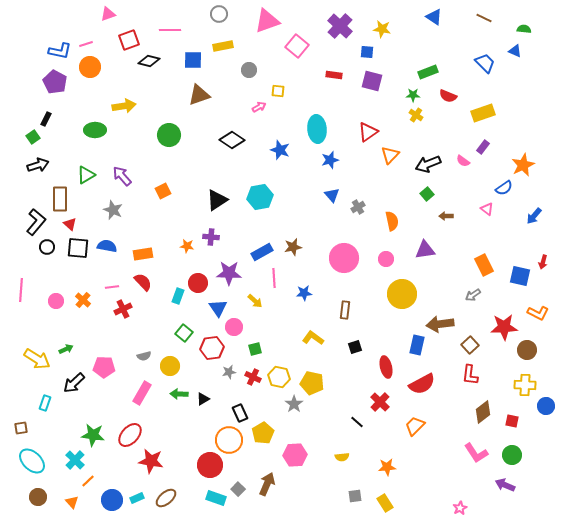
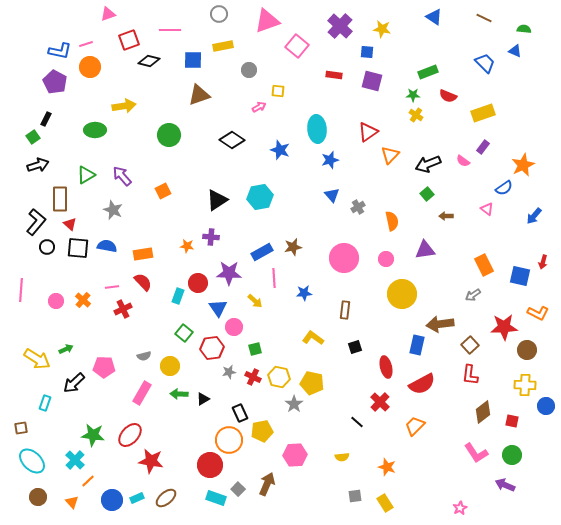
yellow pentagon at (263, 433): moved 1 px left, 2 px up; rotated 20 degrees clockwise
orange star at (387, 467): rotated 24 degrees clockwise
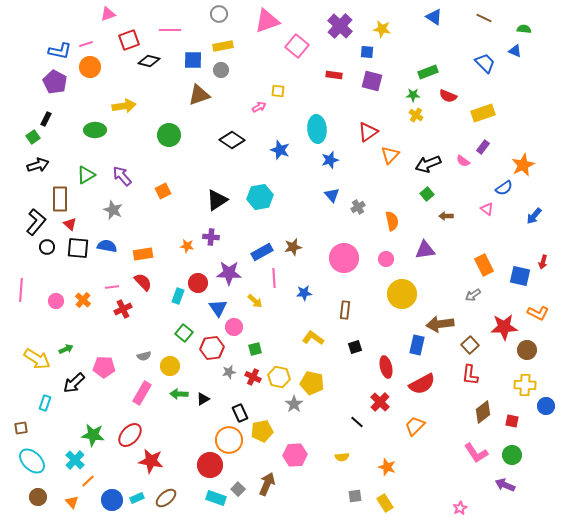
gray circle at (249, 70): moved 28 px left
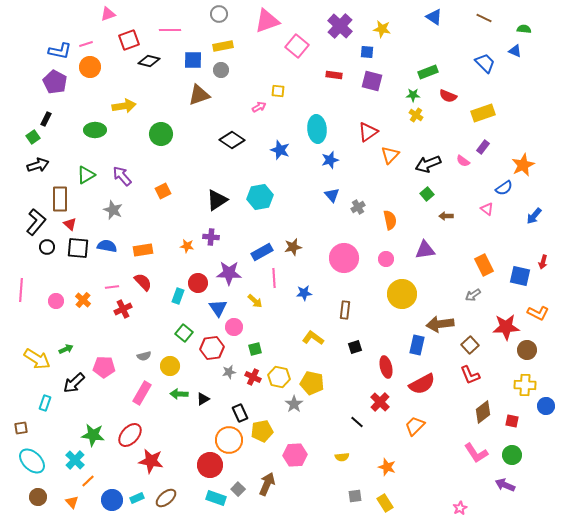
green circle at (169, 135): moved 8 px left, 1 px up
orange semicircle at (392, 221): moved 2 px left, 1 px up
orange rectangle at (143, 254): moved 4 px up
red star at (504, 327): moved 2 px right
red L-shape at (470, 375): rotated 30 degrees counterclockwise
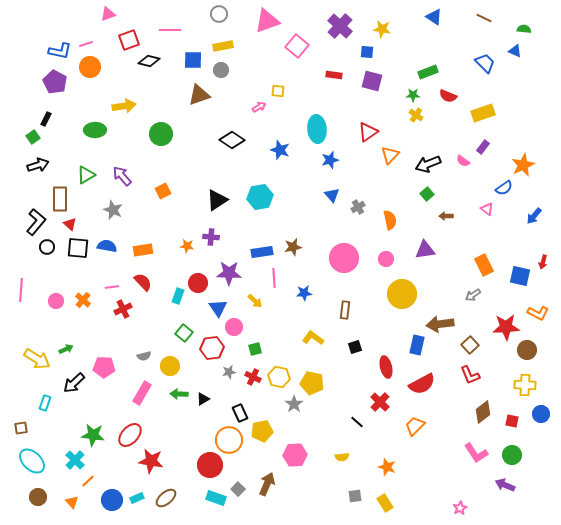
blue rectangle at (262, 252): rotated 20 degrees clockwise
blue circle at (546, 406): moved 5 px left, 8 px down
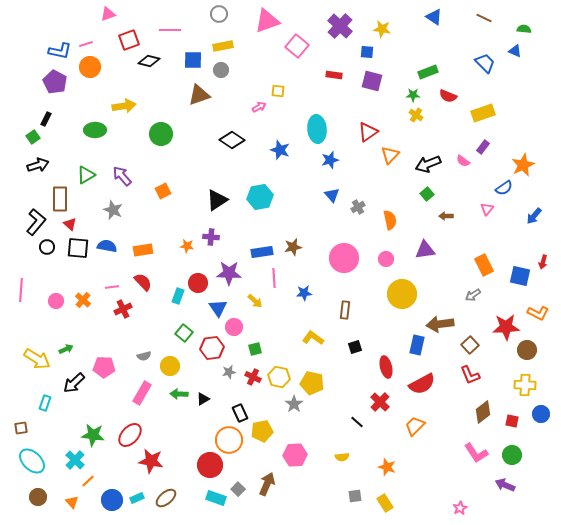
pink triangle at (487, 209): rotated 32 degrees clockwise
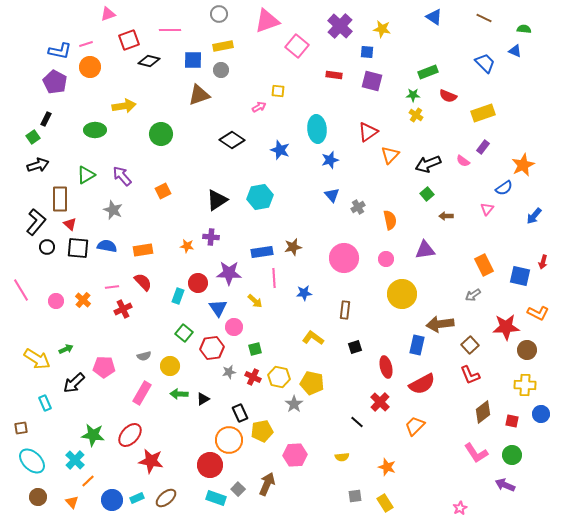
pink line at (21, 290): rotated 35 degrees counterclockwise
cyan rectangle at (45, 403): rotated 42 degrees counterclockwise
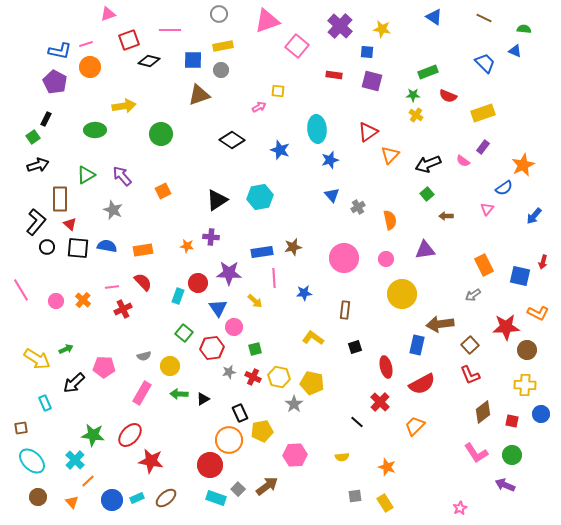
brown arrow at (267, 484): moved 2 px down; rotated 30 degrees clockwise
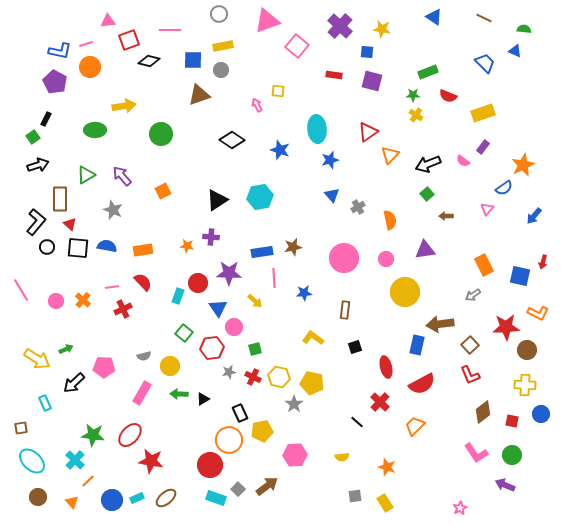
pink triangle at (108, 14): moved 7 px down; rotated 14 degrees clockwise
pink arrow at (259, 107): moved 2 px left, 2 px up; rotated 88 degrees counterclockwise
yellow circle at (402, 294): moved 3 px right, 2 px up
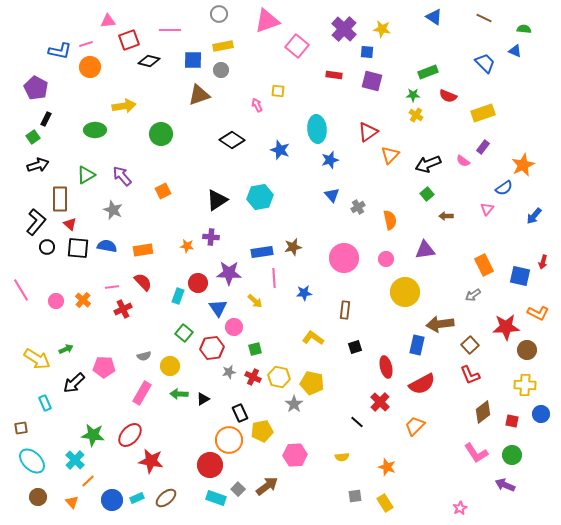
purple cross at (340, 26): moved 4 px right, 3 px down
purple pentagon at (55, 82): moved 19 px left, 6 px down
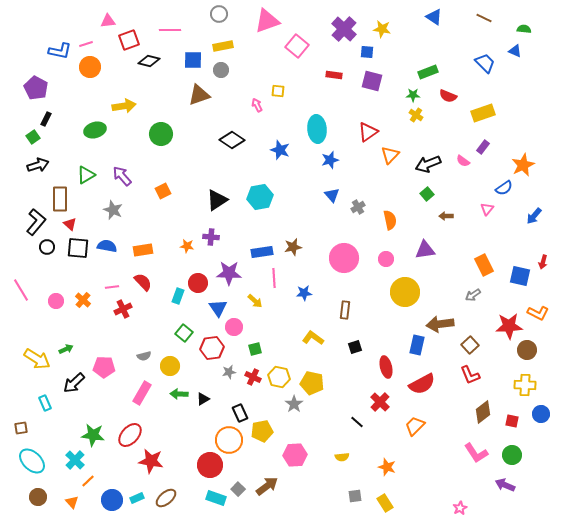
green ellipse at (95, 130): rotated 15 degrees counterclockwise
red star at (506, 327): moved 3 px right, 1 px up
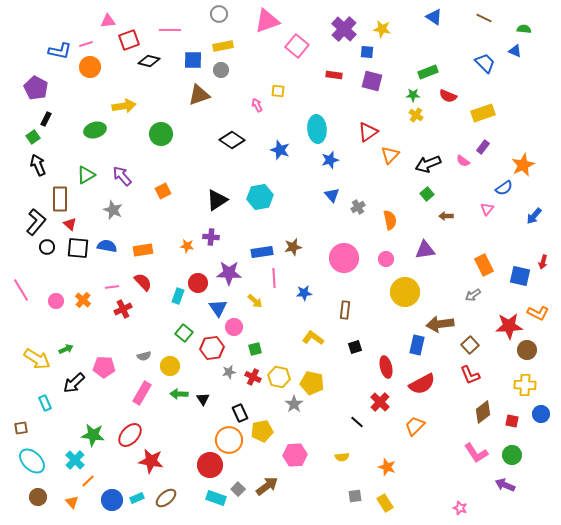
black arrow at (38, 165): rotated 95 degrees counterclockwise
black triangle at (203, 399): rotated 32 degrees counterclockwise
pink star at (460, 508): rotated 24 degrees counterclockwise
